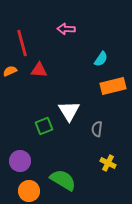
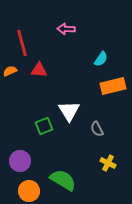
gray semicircle: rotated 35 degrees counterclockwise
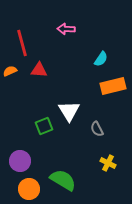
orange circle: moved 2 px up
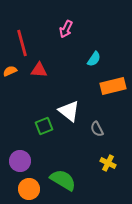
pink arrow: rotated 66 degrees counterclockwise
cyan semicircle: moved 7 px left
white triangle: rotated 20 degrees counterclockwise
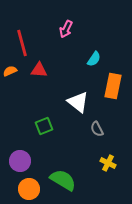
orange rectangle: rotated 65 degrees counterclockwise
white triangle: moved 9 px right, 9 px up
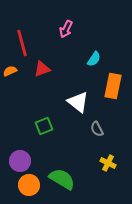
red triangle: moved 3 px right, 1 px up; rotated 24 degrees counterclockwise
green semicircle: moved 1 px left, 1 px up
orange circle: moved 4 px up
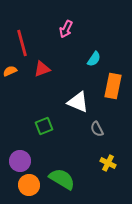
white triangle: rotated 15 degrees counterclockwise
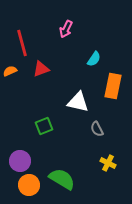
red triangle: moved 1 px left
white triangle: rotated 10 degrees counterclockwise
